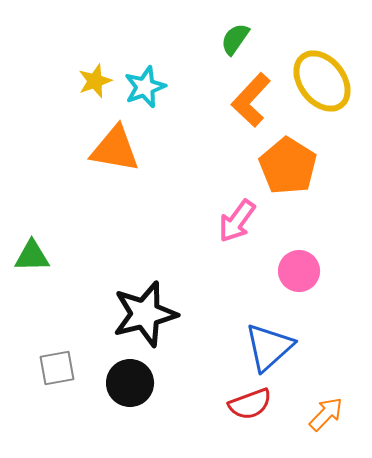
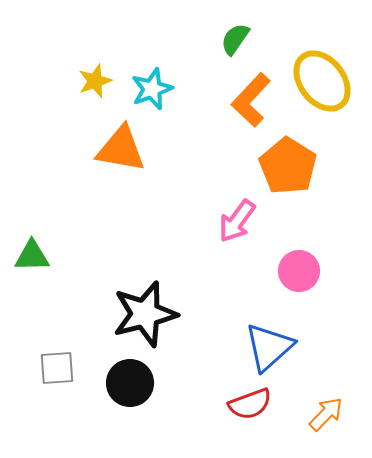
cyan star: moved 7 px right, 2 px down
orange triangle: moved 6 px right
gray square: rotated 6 degrees clockwise
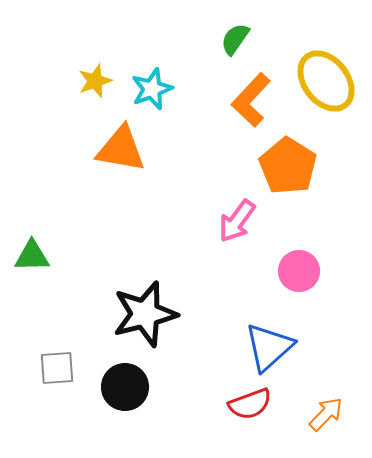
yellow ellipse: moved 4 px right
black circle: moved 5 px left, 4 px down
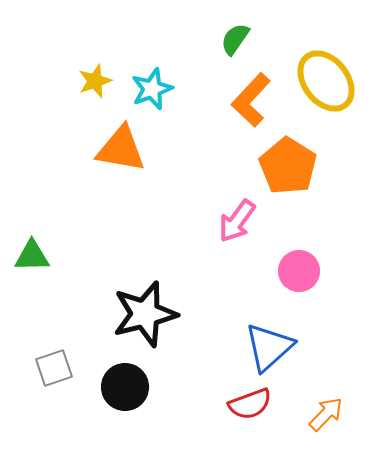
gray square: moved 3 px left; rotated 15 degrees counterclockwise
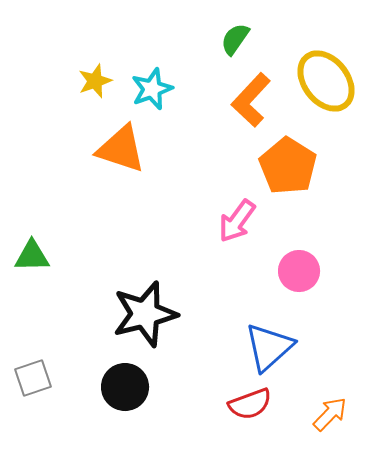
orange triangle: rotated 8 degrees clockwise
gray square: moved 21 px left, 10 px down
orange arrow: moved 4 px right
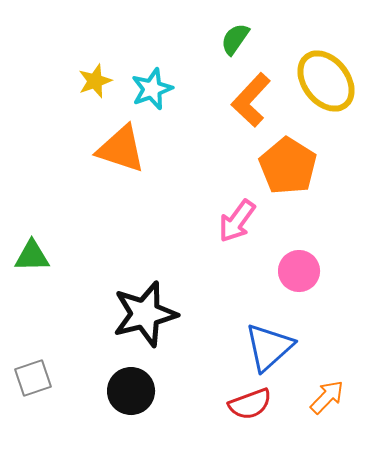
black circle: moved 6 px right, 4 px down
orange arrow: moved 3 px left, 17 px up
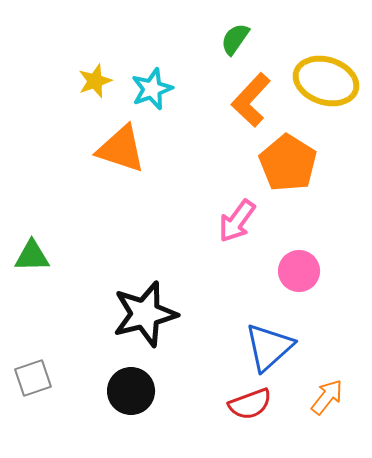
yellow ellipse: rotated 34 degrees counterclockwise
orange pentagon: moved 3 px up
orange arrow: rotated 6 degrees counterclockwise
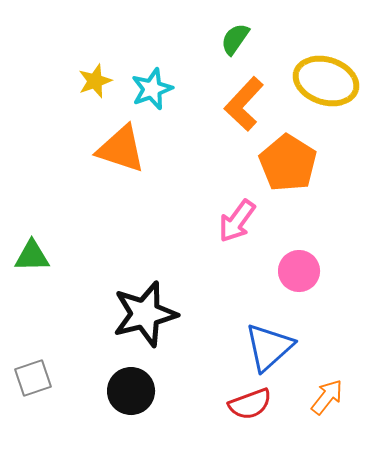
orange L-shape: moved 7 px left, 4 px down
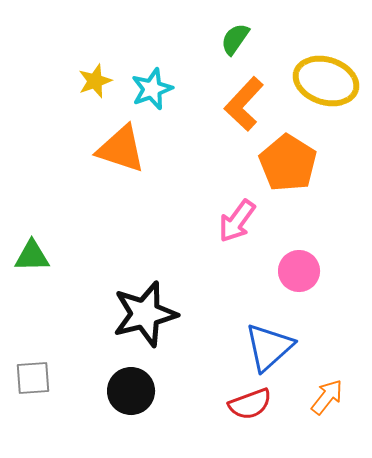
gray square: rotated 15 degrees clockwise
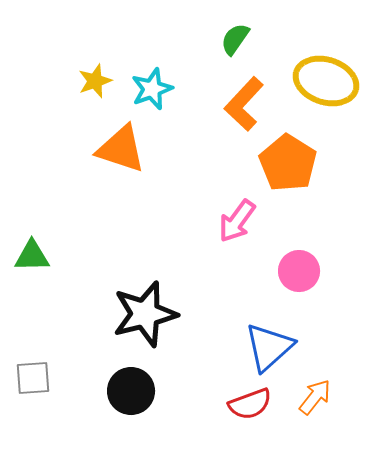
orange arrow: moved 12 px left
